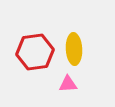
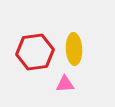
pink triangle: moved 3 px left
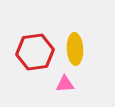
yellow ellipse: moved 1 px right
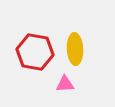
red hexagon: rotated 18 degrees clockwise
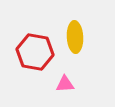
yellow ellipse: moved 12 px up
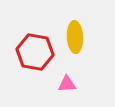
pink triangle: moved 2 px right
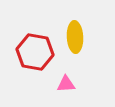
pink triangle: moved 1 px left
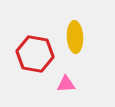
red hexagon: moved 2 px down
